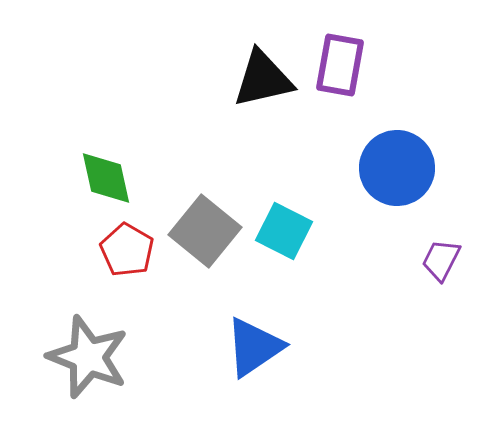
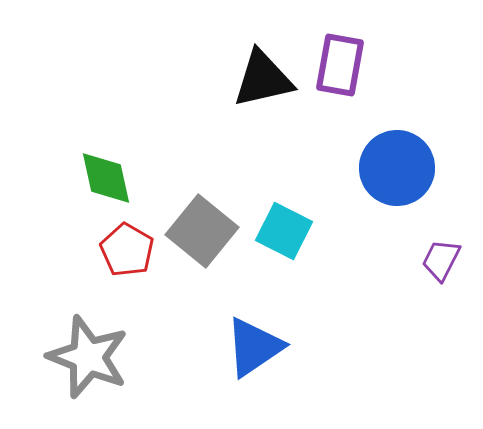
gray square: moved 3 px left
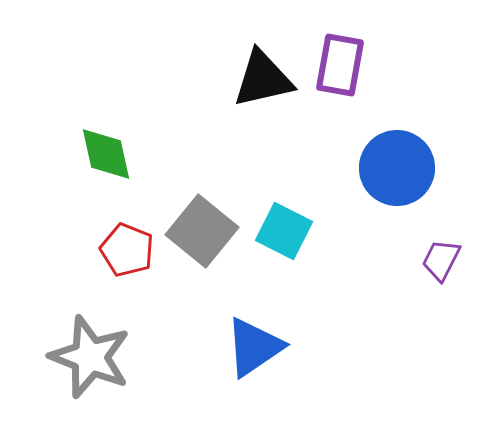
green diamond: moved 24 px up
red pentagon: rotated 8 degrees counterclockwise
gray star: moved 2 px right
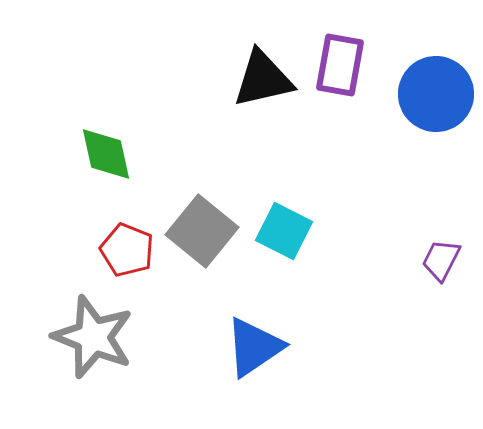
blue circle: moved 39 px right, 74 px up
gray star: moved 3 px right, 20 px up
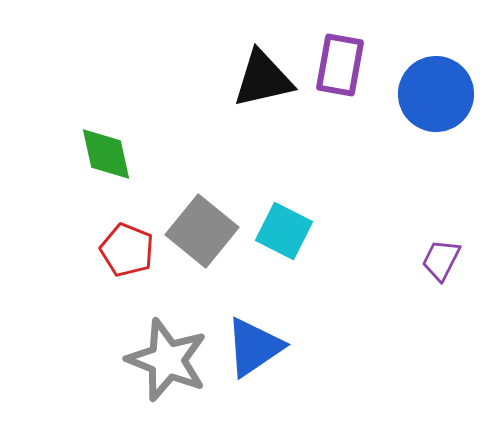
gray star: moved 74 px right, 23 px down
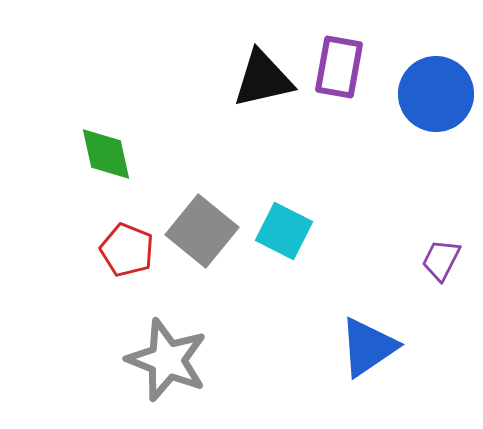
purple rectangle: moved 1 px left, 2 px down
blue triangle: moved 114 px right
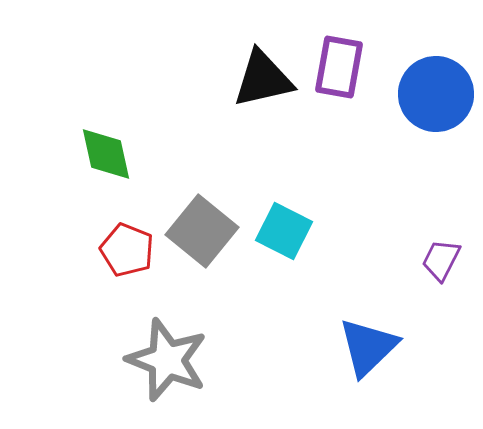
blue triangle: rotated 10 degrees counterclockwise
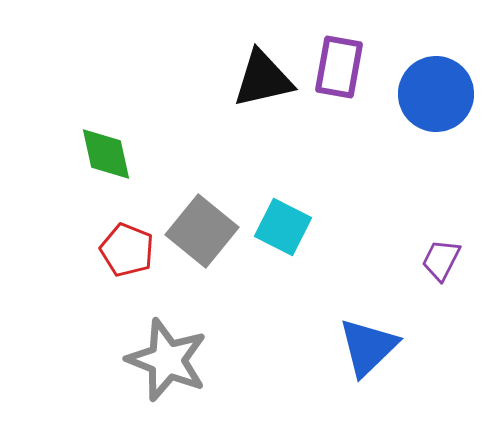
cyan square: moved 1 px left, 4 px up
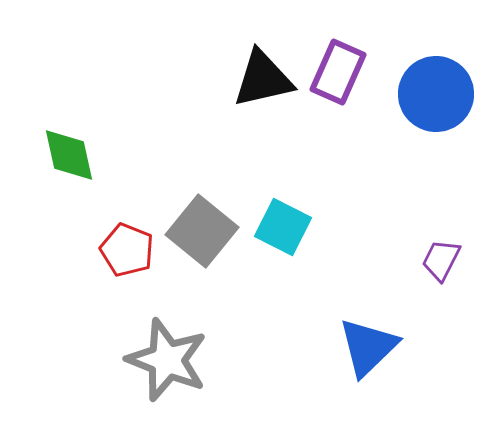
purple rectangle: moved 1 px left, 5 px down; rotated 14 degrees clockwise
green diamond: moved 37 px left, 1 px down
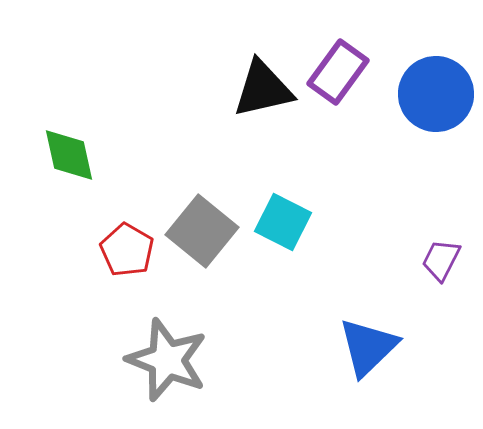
purple rectangle: rotated 12 degrees clockwise
black triangle: moved 10 px down
cyan square: moved 5 px up
red pentagon: rotated 8 degrees clockwise
